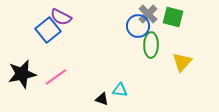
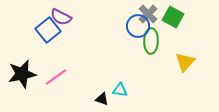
green square: rotated 15 degrees clockwise
green ellipse: moved 4 px up
yellow triangle: moved 3 px right
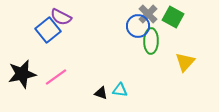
black triangle: moved 1 px left, 6 px up
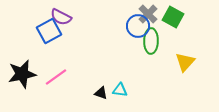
blue square: moved 1 px right, 1 px down; rotated 10 degrees clockwise
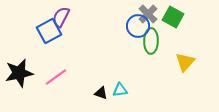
purple semicircle: rotated 90 degrees clockwise
black star: moved 3 px left, 1 px up
cyan triangle: rotated 14 degrees counterclockwise
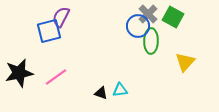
blue square: rotated 15 degrees clockwise
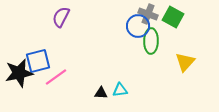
gray cross: rotated 24 degrees counterclockwise
blue square: moved 11 px left, 30 px down
black triangle: rotated 16 degrees counterclockwise
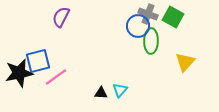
cyan triangle: rotated 42 degrees counterclockwise
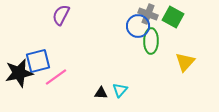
purple semicircle: moved 2 px up
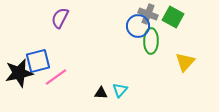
purple semicircle: moved 1 px left, 3 px down
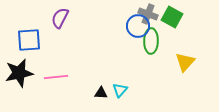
green square: moved 1 px left
blue square: moved 9 px left, 21 px up; rotated 10 degrees clockwise
pink line: rotated 30 degrees clockwise
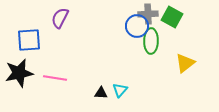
gray cross: rotated 24 degrees counterclockwise
blue circle: moved 1 px left
yellow triangle: moved 1 px down; rotated 10 degrees clockwise
pink line: moved 1 px left, 1 px down; rotated 15 degrees clockwise
